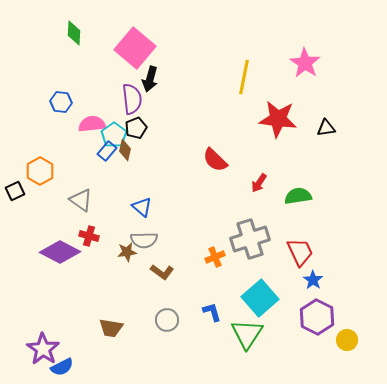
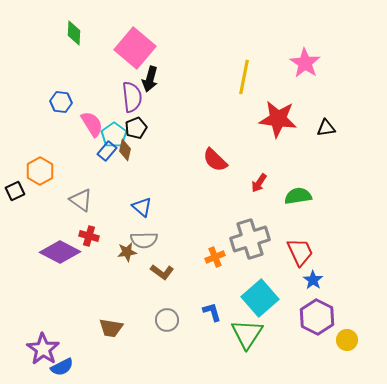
purple semicircle: moved 2 px up
pink semicircle: rotated 64 degrees clockwise
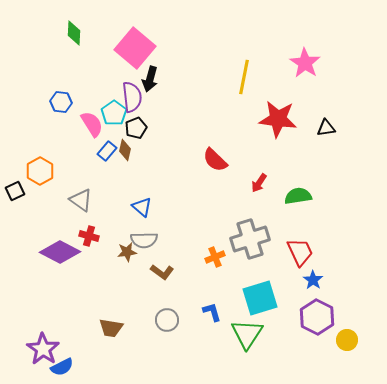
cyan pentagon: moved 22 px up
cyan square: rotated 24 degrees clockwise
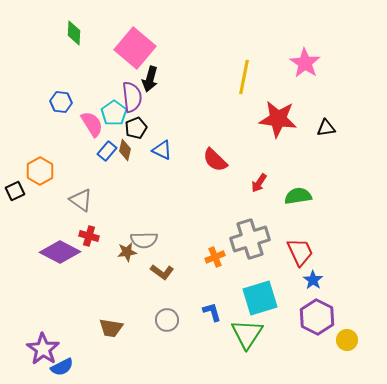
blue triangle: moved 20 px right, 57 px up; rotated 15 degrees counterclockwise
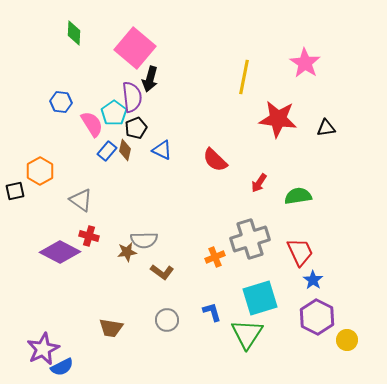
black square: rotated 12 degrees clockwise
purple star: rotated 12 degrees clockwise
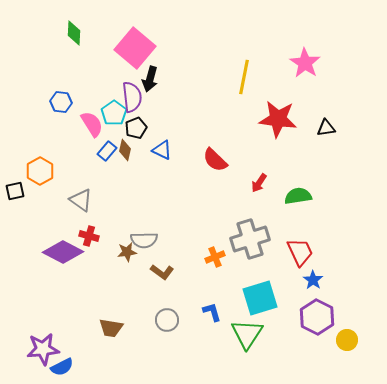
purple diamond: moved 3 px right
purple star: rotated 20 degrees clockwise
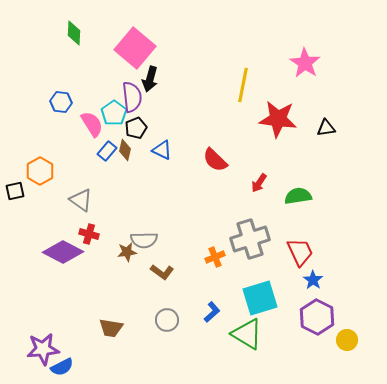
yellow line: moved 1 px left, 8 px down
red cross: moved 2 px up
blue L-shape: rotated 65 degrees clockwise
green triangle: rotated 32 degrees counterclockwise
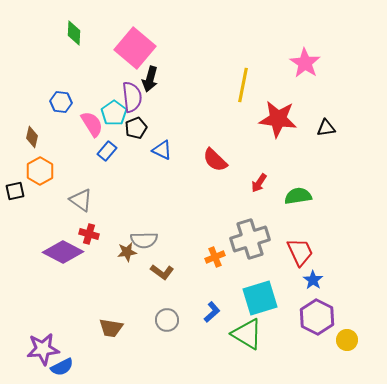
brown diamond: moved 93 px left, 13 px up
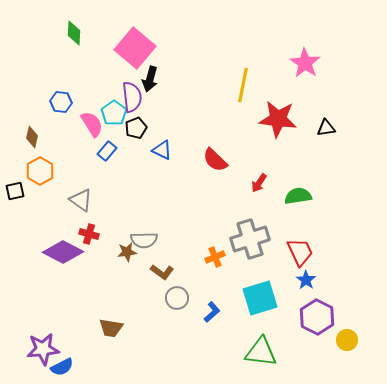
blue star: moved 7 px left
gray circle: moved 10 px right, 22 px up
green triangle: moved 14 px right, 18 px down; rotated 24 degrees counterclockwise
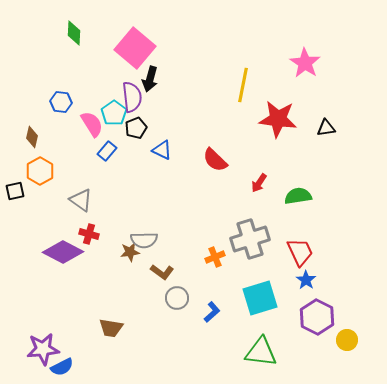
brown star: moved 3 px right
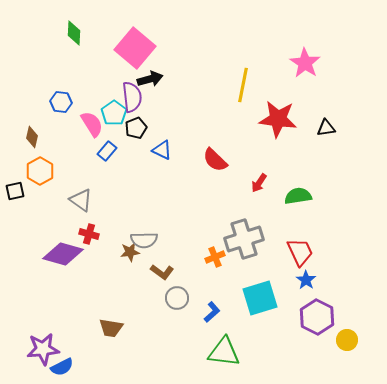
black arrow: rotated 120 degrees counterclockwise
gray cross: moved 6 px left
purple diamond: moved 2 px down; rotated 12 degrees counterclockwise
green triangle: moved 37 px left
